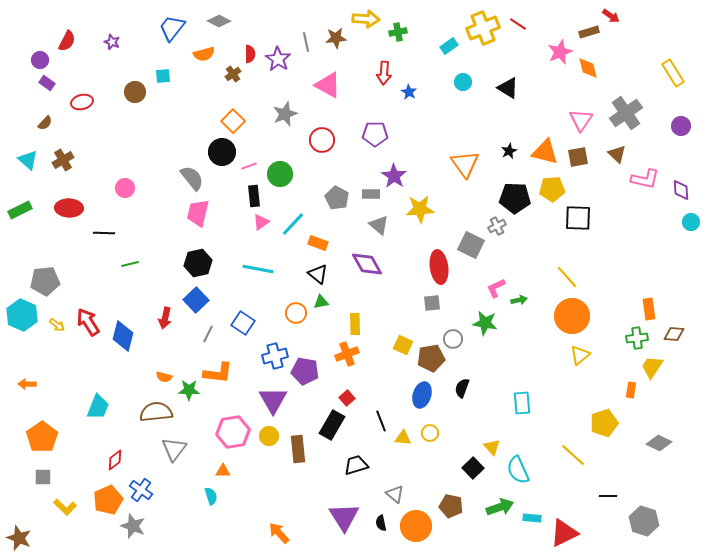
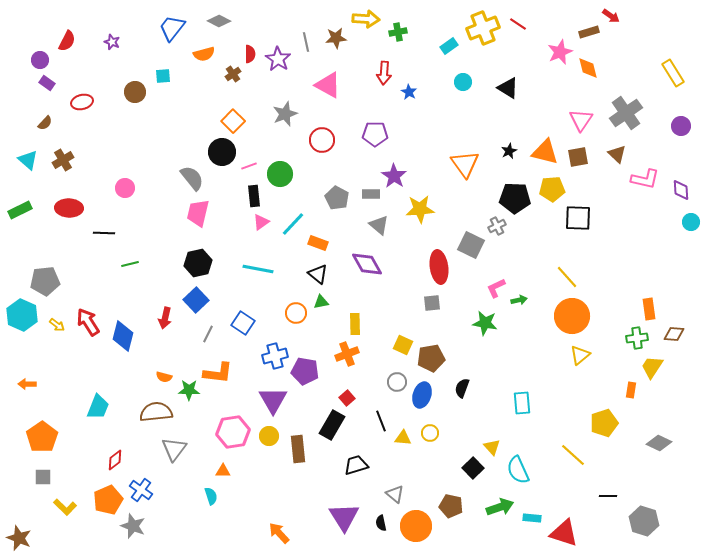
gray circle at (453, 339): moved 56 px left, 43 px down
red triangle at (564, 533): rotated 44 degrees clockwise
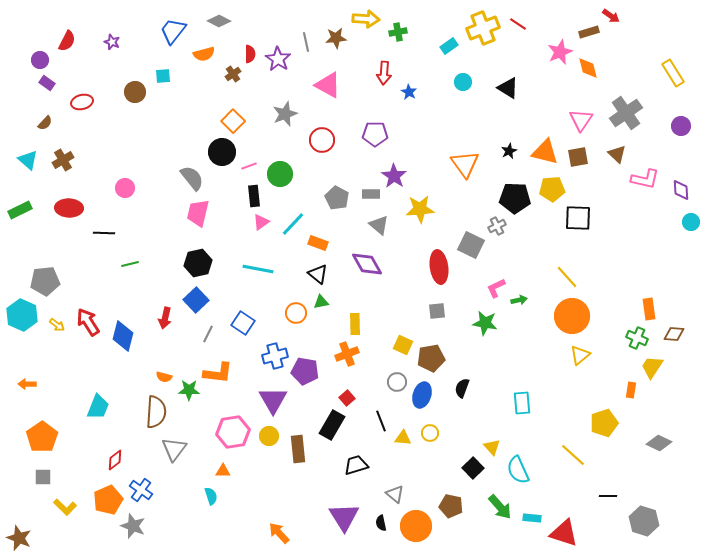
blue trapezoid at (172, 28): moved 1 px right, 3 px down
gray square at (432, 303): moved 5 px right, 8 px down
green cross at (637, 338): rotated 30 degrees clockwise
brown semicircle at (156, 412): rotated 100 degrees clockwise
green arrow at (500, 507): rotated 68 degrees clockwise
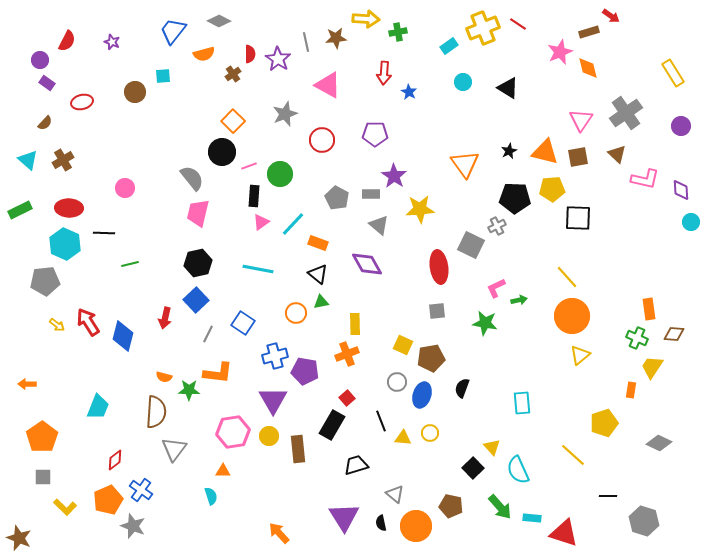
black rectangle at (254, 196): rotated 10 degrees clockwise
cyan hexagon at (22, 315): moved 43 px right, 71 px up
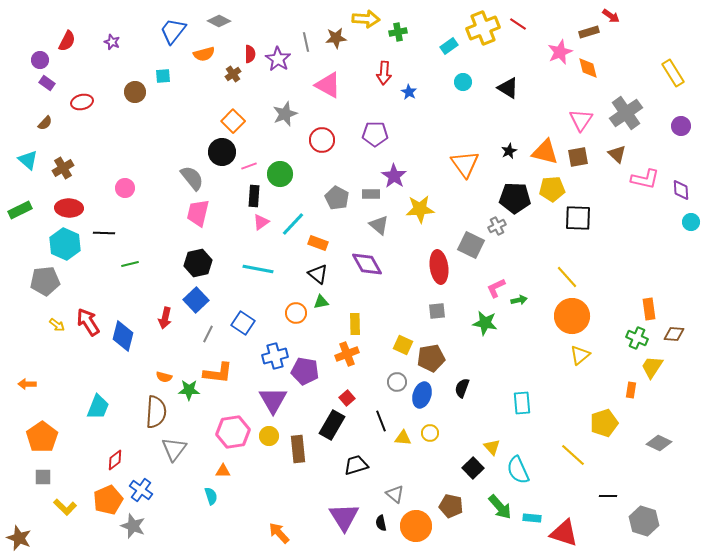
brown cross at (63, 160): moved 8 px down
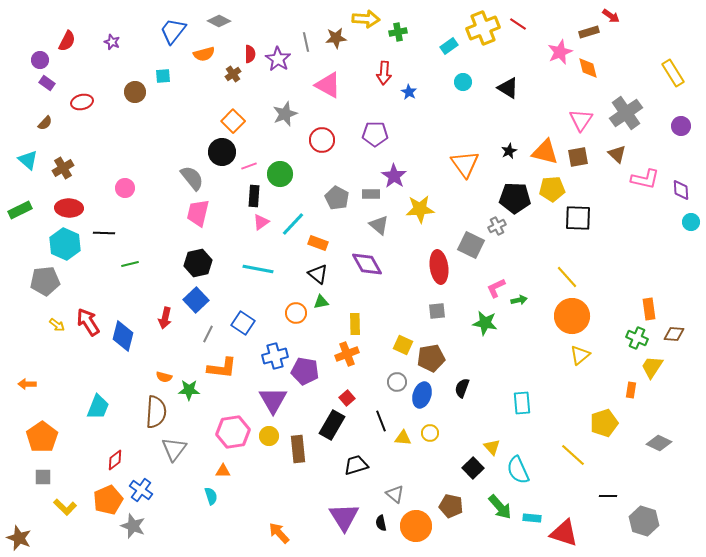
orange L-shape at (218, 373): moved 4 px right, 5 px up
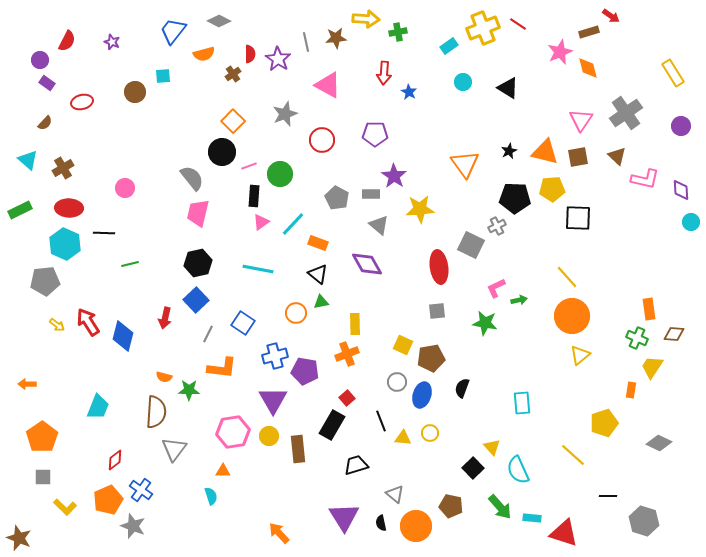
brown triangle at (617, 154): moved 2 px down
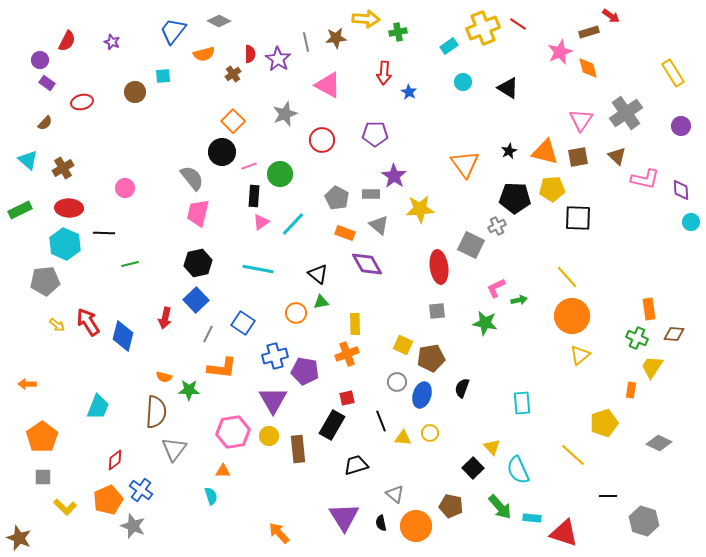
orange rectangle at (318, 243): moved 27 px right, 10 px up
red square at (347, 398): rotated 28 degrees clockwise
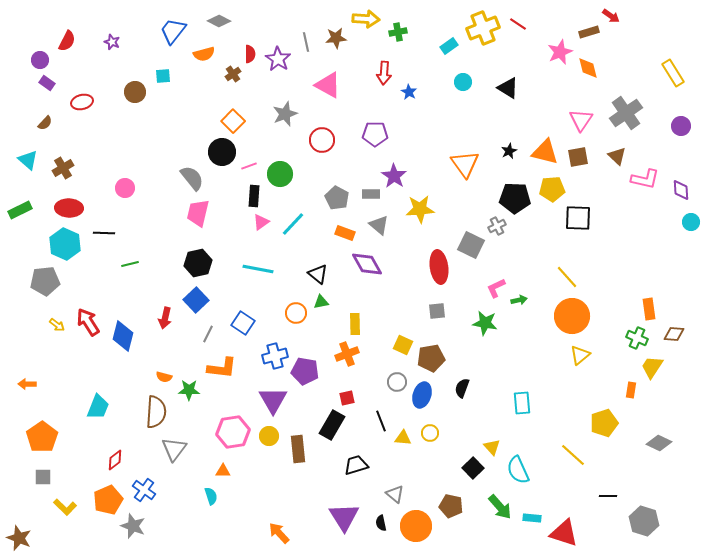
blue cross at (141, 490): moved 3 px right
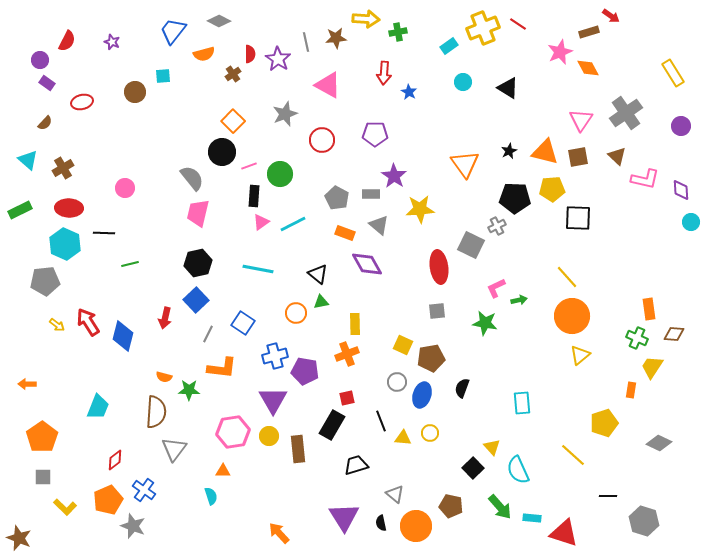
orange diamond at (588, 68): rotated 15 degrees counterclockwise
cyan line at (293, 224): rotated 20 degrees clockwise
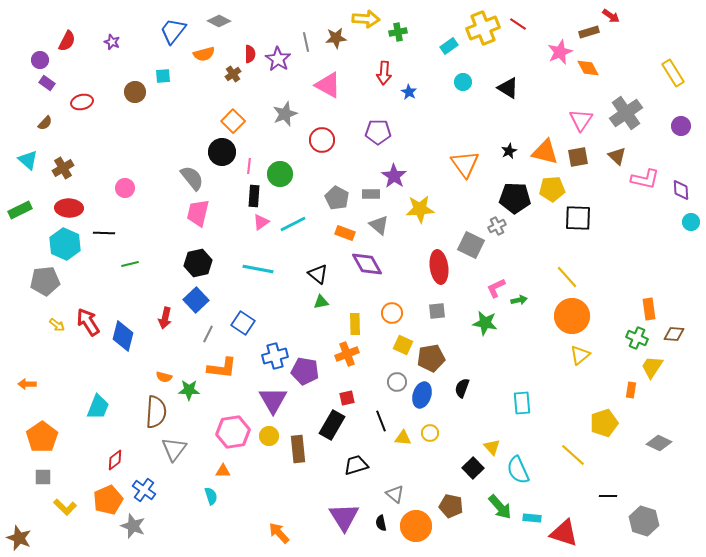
purple pentagon at (375, 134): moved 3 px right, 2 px up
pink line at (249, 166): rotated 63 degrees counterclockwise
orange circle at (296, 313): moved 96 px right
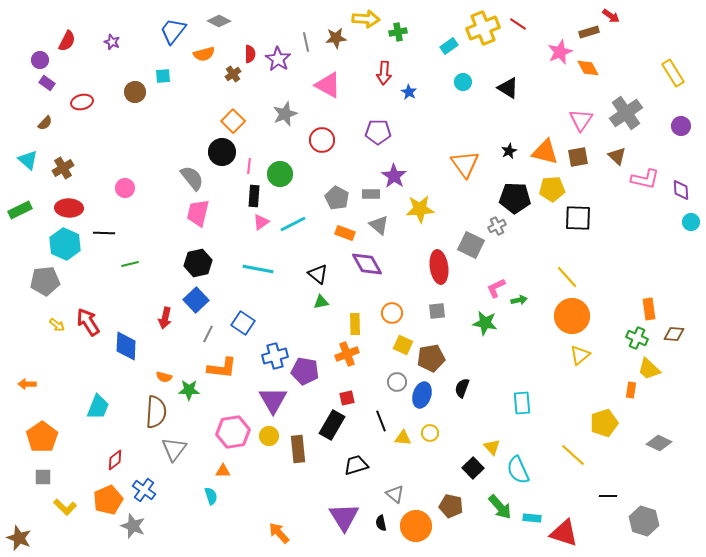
blue diamond at (123, 336): moved 3 px right, 10 px down; rotated 12 degrees counterclockwise
yellow trapezoid at (652, 367): moved 3 px left, 2 px down; rotated 80 degrees counterclockwise
